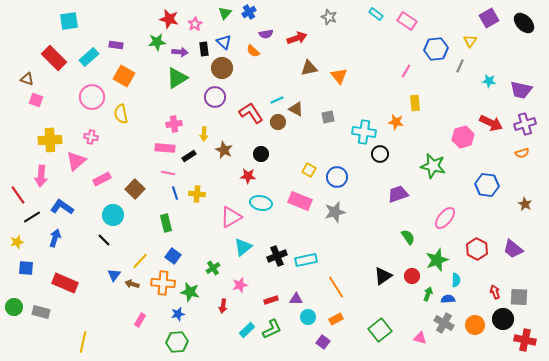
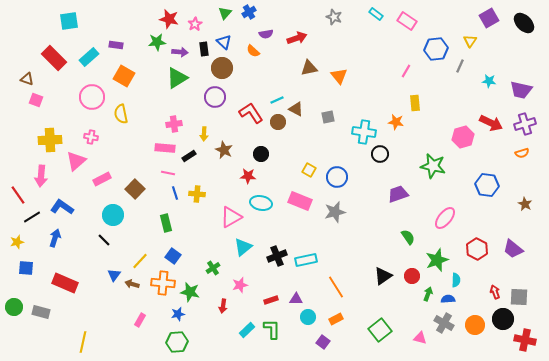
gray star at (329, 17): moved 5 px right
green L-shape at (272, 329): rotated 65 degrees counterclockwise
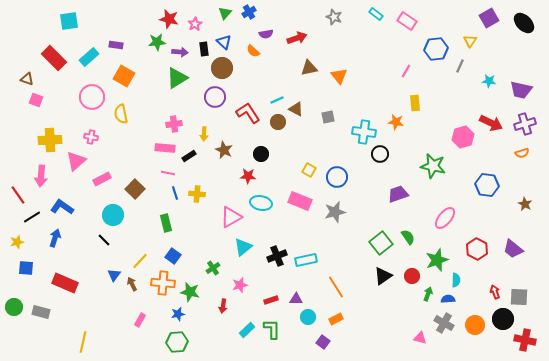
red L-shape at (251, 113): moved 3 px left
brown arrow at (132, 284): rotated 48 degrees clockwise
green square at (380, 330): moved 1 px right, 87 px up
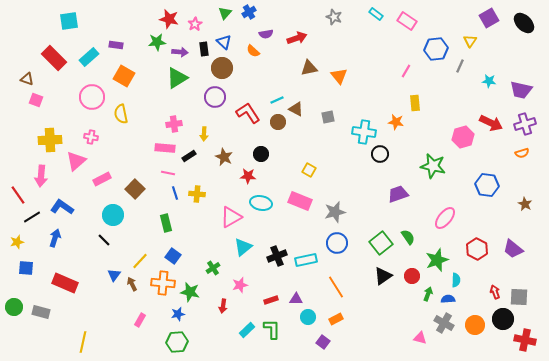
brown star at (224, 150): moved 7 px down
blue circle at (337, 177): moved 66 px down
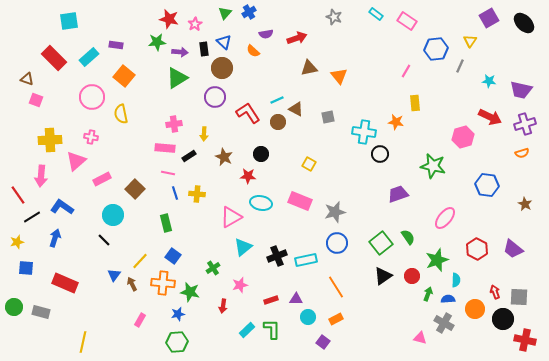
orange square at (124, 76): rotated 10 degrees clockwise
red arrow at (491, 123): moved 1 px left, 6 px up
yellow square at (309, 170): moved 6 px up
orange circle at (475, 325): moved 16 px up
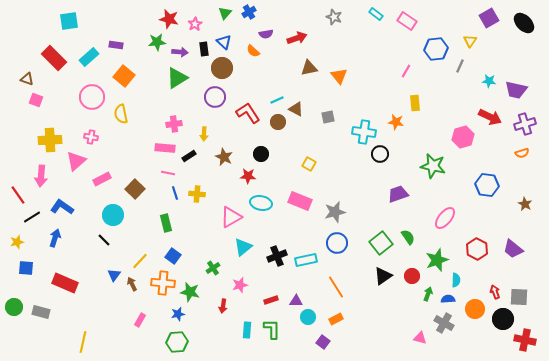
purple trapezoid at (521, 90): moved 5 px left
purple triangle at (296, 299): moved 2 px down
cyan rectangle at (247, 330): rotated 42 degrees counterclockwise
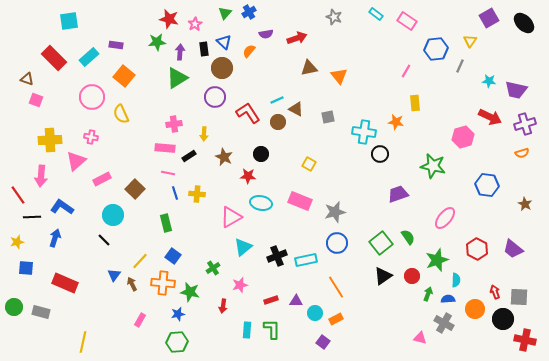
orange semicircle at (253, 51): moved 4 px left; rotated 88 degrees clockwise
purple arrow at (180, 52): rotated 91 degrees counterclockwise
yellow semicircle at (121, 114): rotated 12 degrees counterclockwise
black line at (32, 217): rotated 30 degrees clockwise
cyan circle at (308, 317): moved 7 px right, 4 px up
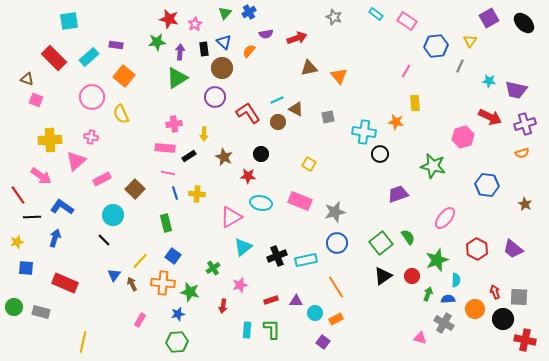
blue hexagon at (436, 49): moved 3 px up
pink arrow at (41, 176): rotated 60 degrees counterclockwise
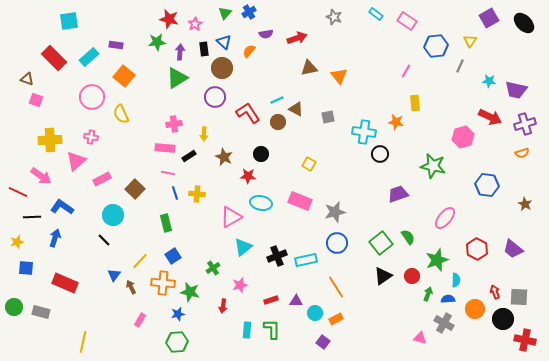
red line at (18, 195): moved 3 px up; rotated 30 degrees counterclockwise
blue square at (173, 256): rotated 21 degrees clockwise
brown arrow at (132, 284): moved 1 px left, 3 px down
